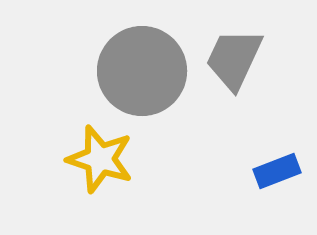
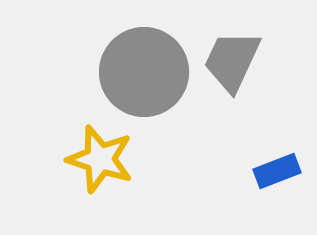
gray trapezoid: moved 2 px left, 2 px down
gray circle: moved 2 px right, 1 px down
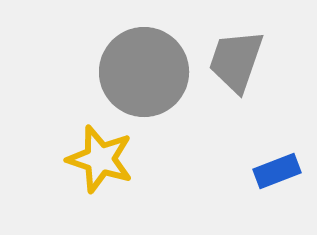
gray trapezoid: moved 4 px right; rotated 6 degrees counterclockwise
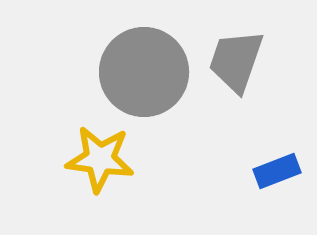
yellow star: rotated 10 degrees counterclockwise
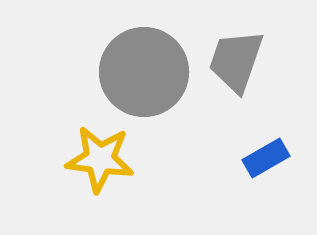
blue rectangle: moved 11 px left, 13 px up; rotated 9 degrees counterclockwise
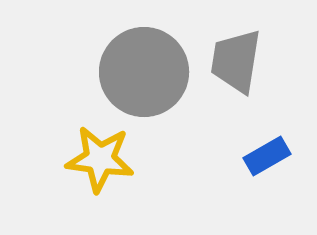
gray trapezoid: rotated 10 degrees counterclockwise
blue rectangle: moved 1 px right, 2 px up
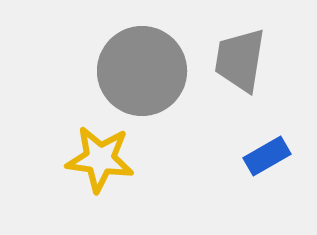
gray trapezoid: moved 4 px right, 1 px up
gray circle: moved 2 px left, 1 px up
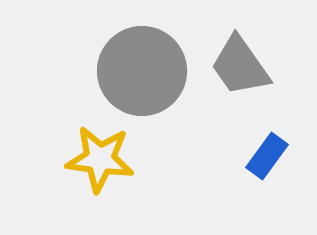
gray trapezoid: moved 6 px down; rotated 44 degrees counterclockwise
blue rectangle: rotated 24 degrees counterclockwise
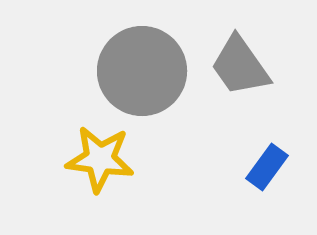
blue rectangle: moved 11 px down
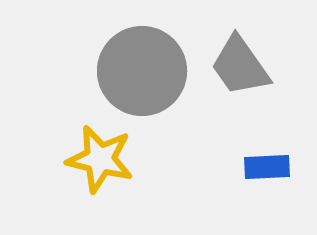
yellow star: rotated 6 degrees clockwise
blue rectangle: rotated 51 degrees clockwise
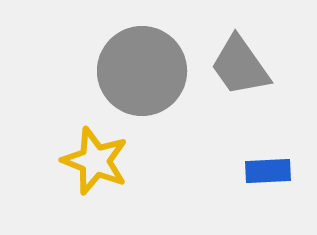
yellow star: moved 5 px left, 2 px down; rotated 8 degrees clockwise
blue rectangle: moved 1 px right, 4 px down
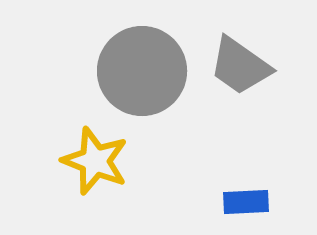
gray trapezoid: rotated 20 degrees counterclockwise
blue rectangle: moved 22 px left, 31 px down
